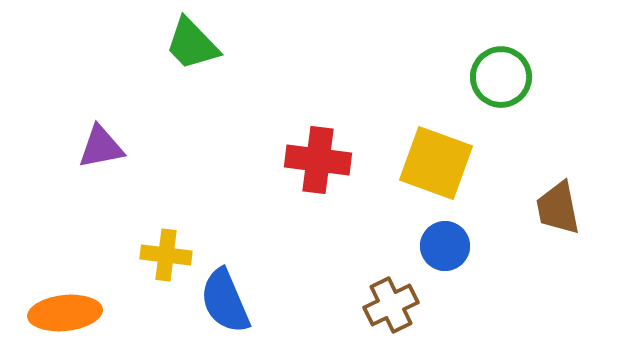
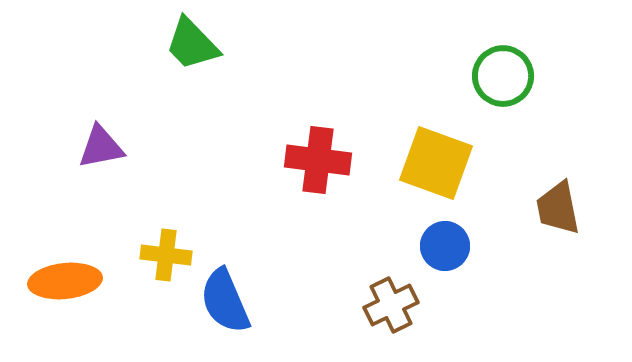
green circle: moved 2 px right, 1 px up
orange ellipse: moved 32 px up
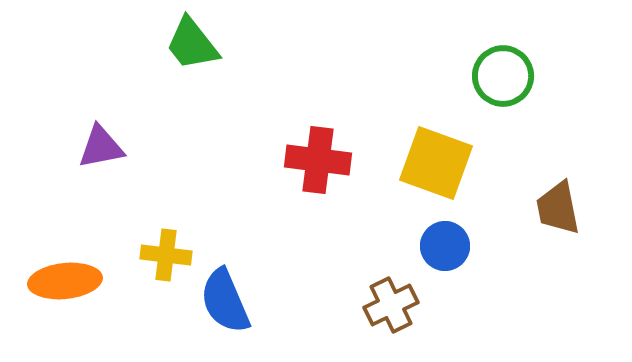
green trapezoid: rotated 6 degrees clockwise
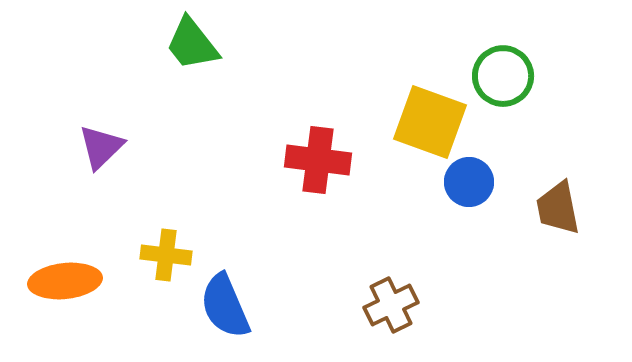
purple triangle: rotated 33 degrees counterclockwise
yellow square: moved 6 px left, 41 px up
blue circle: moved 24 px right, 64 px up
blue semicircle: moved 5 px down
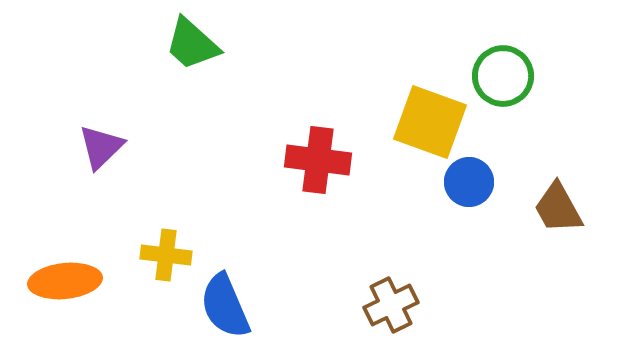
green trapezoid: rotated 10 degrees counterclockwise
brown trapezoid: rotated 18 degrees counterclockwise
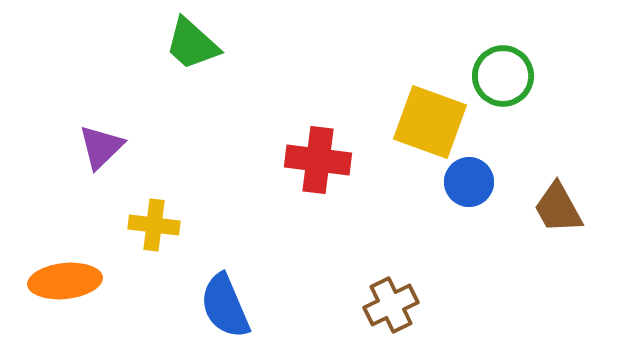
yellow cross: moved 12 px left, 30 px up
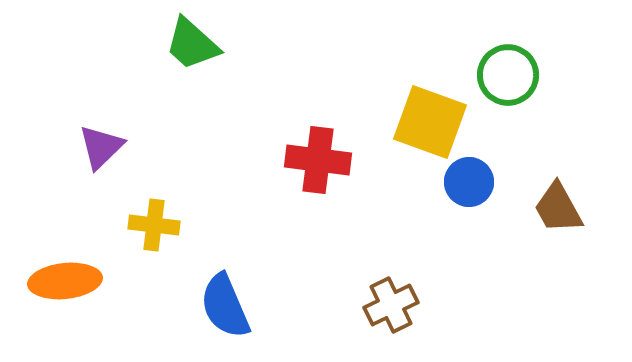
green circle: moved 5 px right, 1 px up
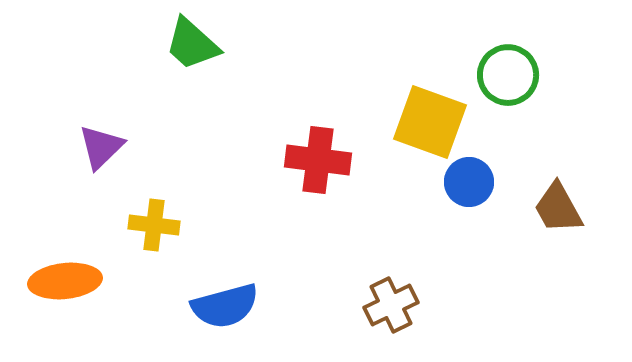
blue semicircle: rotated 82 degrees counterclockwise
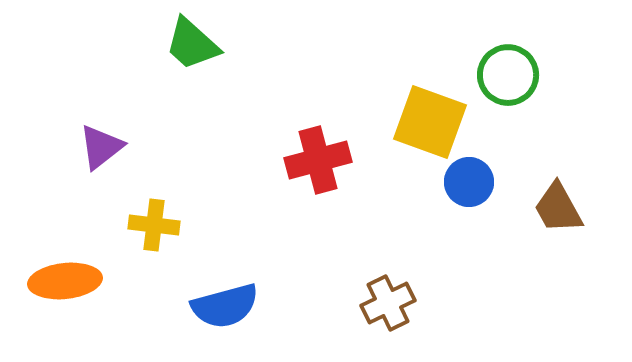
purple triangle: rotated 6 degrees clockwise
red cross: rotated 22 degrees counterclockwise
brown cross: moved 3 px left, 2 px up
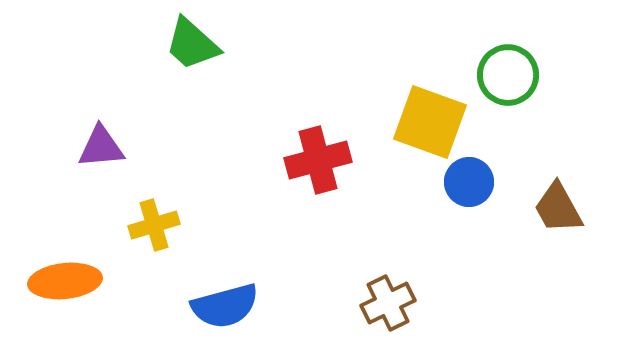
purple triangle: rotated 33 degrees clockwise
yellow cross: rotated 24 degrees counterclockwise
